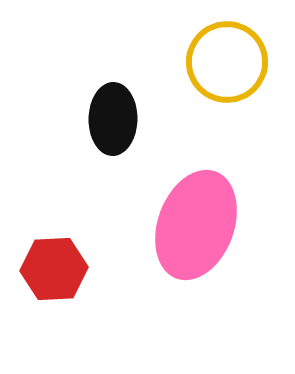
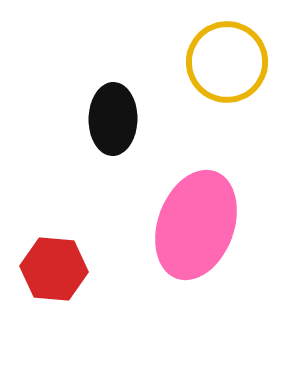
red hexagon: rotated 8 degrees clockwise
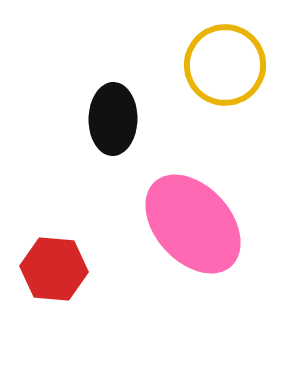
yellow circle: moved 2 px left, 3 px down
pink ellipse: moved 3 px left, 1 px up; rotated 62 degrees counterclockwise
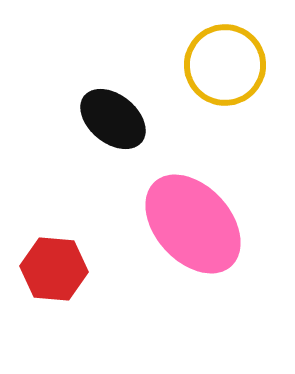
black ellipse: rotated 52 degrees counterclockwise
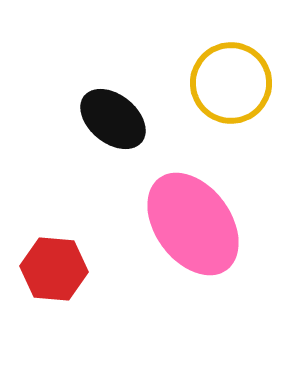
yellow circle: moved 6 px right, 18 px down
pink ellipse: rotated 6 degrees clockwise
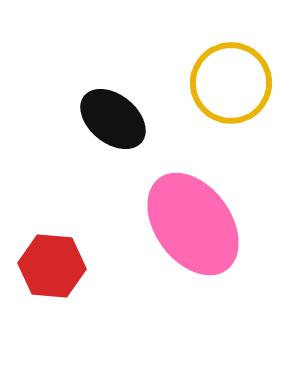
red hexagon: moved 2 px left, 3 px up
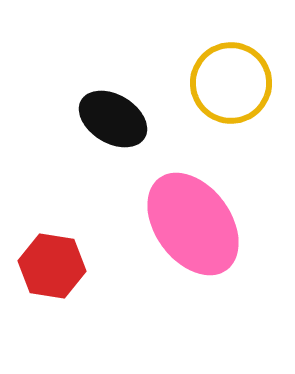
black ellipse: rotated 8 degrees counterclockwise
red hexagon: rotated 4 degrees clockwise
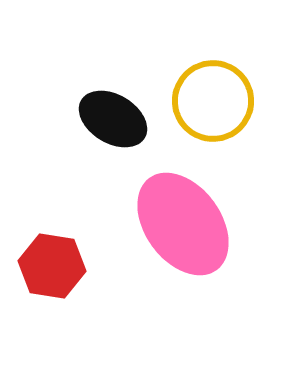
yellow circle: moved 18 px left, 18 px down
pink ellipse: moved 10 px left
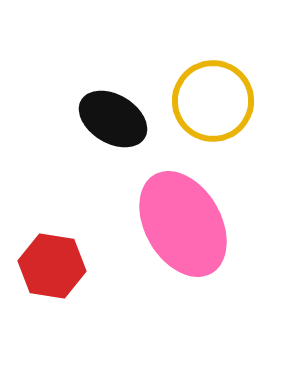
pink ellipse: rotated 6 degrees clockwise
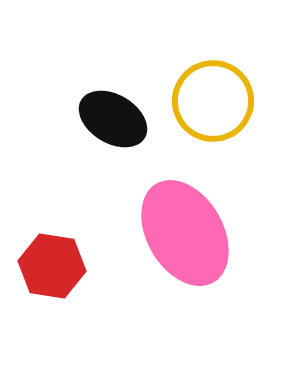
pink ellipse: moved 2 px right, 9 px down
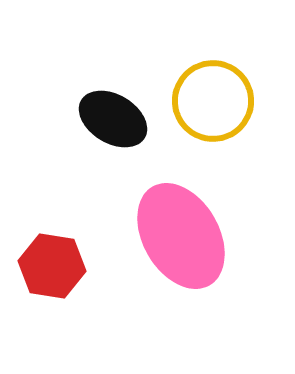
pink ellipse: moved 4 px left, 3 px down
